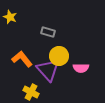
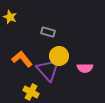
pink semicircle: moved 4 px right
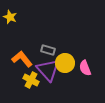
gray rectangle: moved 18 px down
yellow circle: moved 6 px right, 7 px down
pink semicircle: rotated 70 degrees clockwise
yellow cross: moved 12 px up
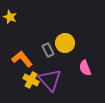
gray rectangle: rotated 48 degrees clockwise
yellow circle: moved 20 px up
purple triangle: moved 2 px right, 10 px down
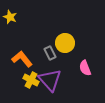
gray rectangle: moved 2 px right, 3 px down
